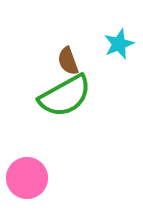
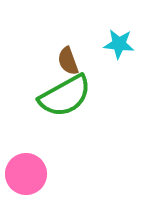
cyan star: rotated 28 degrees clockwise
pink circle: moved 1 px left, 4 px up
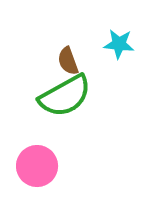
pink circle: moved 11 px right, 8 px up
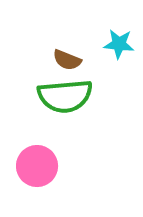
brown semicircle: moved 1 px left, 1 px up; rotated 48 degrees counterclockwise
green semicircle: rotated 24 degrees clockwise
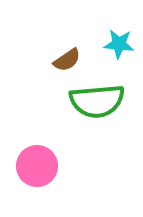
brown semicircle: rotated 56 degrees counterclockwise
green semicircle: moved 32 px right, 5 px down
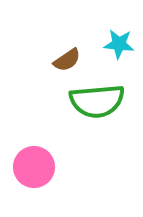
pink circle: moved 3 px left, 1 px down
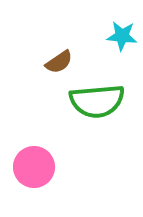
cyan star: moved 3 px right, 8 px up
brown semicircle: moved 8 px left, 2 px down
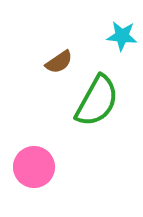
green semicircle: rotated 56 degrees counterclockwise
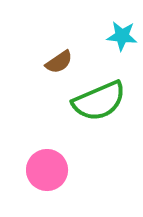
green semicircle: moved 2 px right; rotated 38 degrees clockwise
pink circle: moved 13 px right, 3 px down
